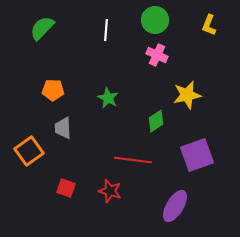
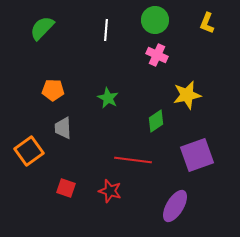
yellow L-shape: moved 2 px left, 2 px up
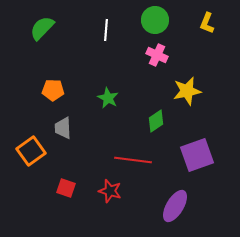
yellow star: moved 4 px up
orange square: moved 2 px right
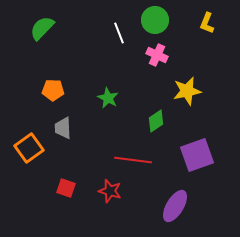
white line: moved 13 px right, 3 px down; rotated 25 degrees counterclockwise
orange square: moved 2 px left, 3 px up
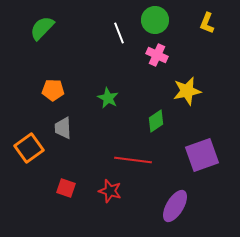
purple square: moved 5 px right
